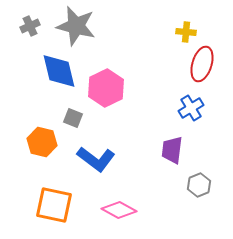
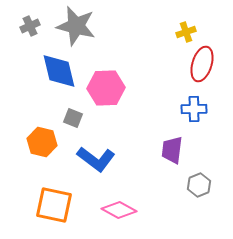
yellow cross: rotated 24 degrees counterclockwise
pink hexagon: rotated 24 degrees clockwise
blue cross: moved 3 px right, 1 px down; rotated 30 degrees clockwise
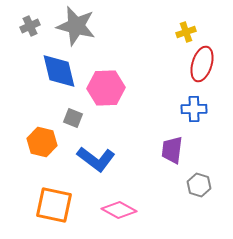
gray hexagon: rotated 20 degrees counterclockwise
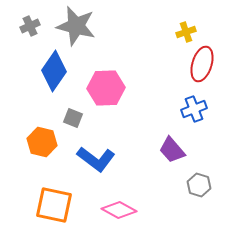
blue diamond: moved 5 px left; rotated 48 degrees clockwise
blue cross: rotated 20 degrees counterclockwise
purple trapezoid: rotated 48 degrees counterclockwise
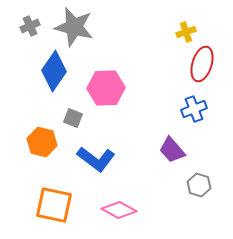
gray star: moved 2 px left, 1 px down
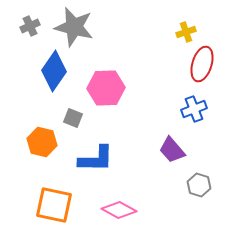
blue L-shape: rotated 36 degrees counterclockwise
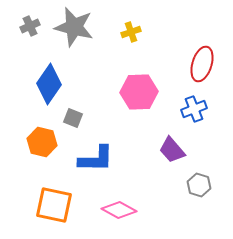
yellow cross: moved 55 px left
blue diamond: moved 5 px left, 13 px down
pink hexagon: moved 33 px right, 4 px down
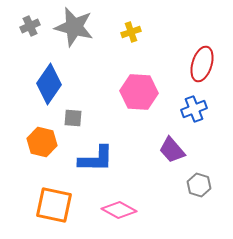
pink hexagon: rotated 6 degrees clockwise
gray square: rotated 18 degrees counterclockwise
